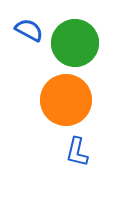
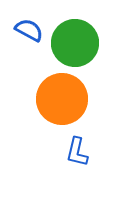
orange circle: moved 4 px left, 1 px up
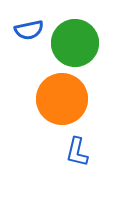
blue semicircle: rotated 140 degrees clockwise
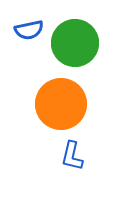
orange circle: moved 1 px left, 5 px down
blue L-shape: moved 5 px left, 4 px down
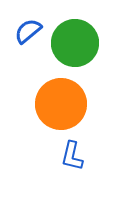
blue semicircle: moved 1 px left, 1 px down; rotated 152 degrees clockwise
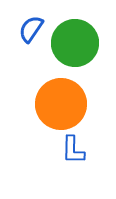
blue semicircle: moved 3 px right, 2 px up; rotated 16 degrees counterclockwise
blue L-shape: moved 1 px right, 6 px up; rotated 12 degrees counterclockwise
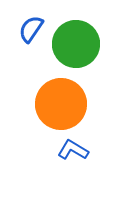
green circle: moved 1 px right, 1 px down
blue L-shape: rotated 120 degrees clockwise
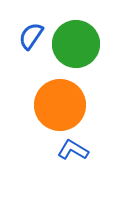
blue semicircle: moved 7 px down
orange circle: moved 1 px left, 1 px down
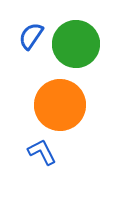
blue L-shape: moved 31 px left, 2 px down; rotated 32 degrees clockwise
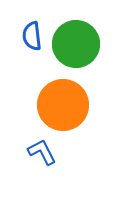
blue semicircle: moved 1 px right; rotated 40 degrees counterclockwise
orange circle: moved 3 px right
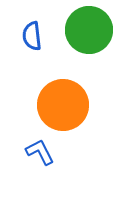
green circle: moved 13 px right, 14 px up
blue L-shape: moved 2 px left
